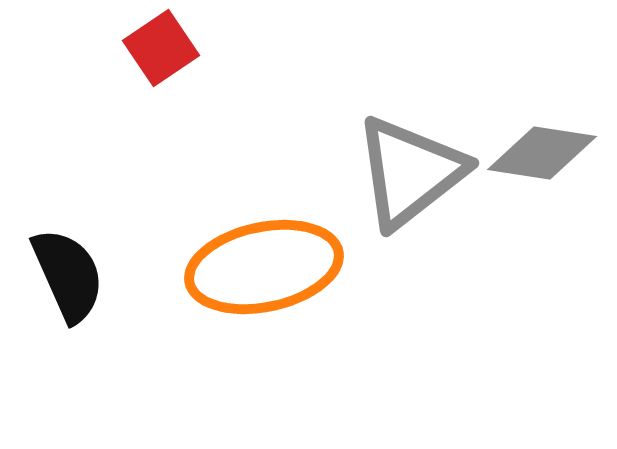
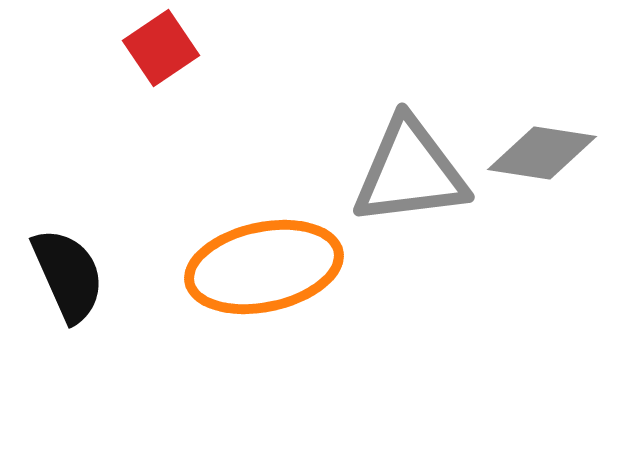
gray triangle: rotated 31 degrees clockwise
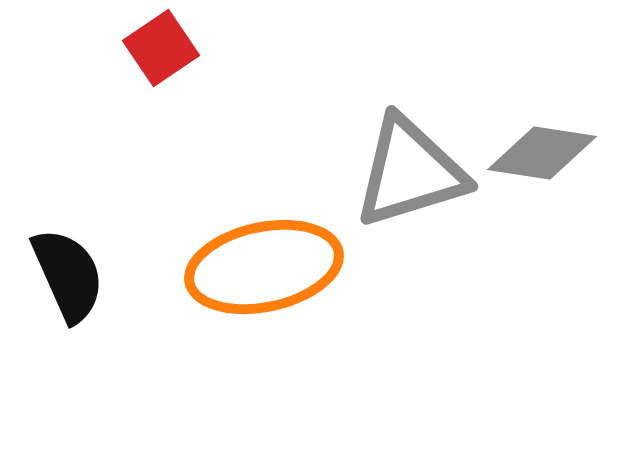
gray triangle: rotated 10 degrees counterclockwise
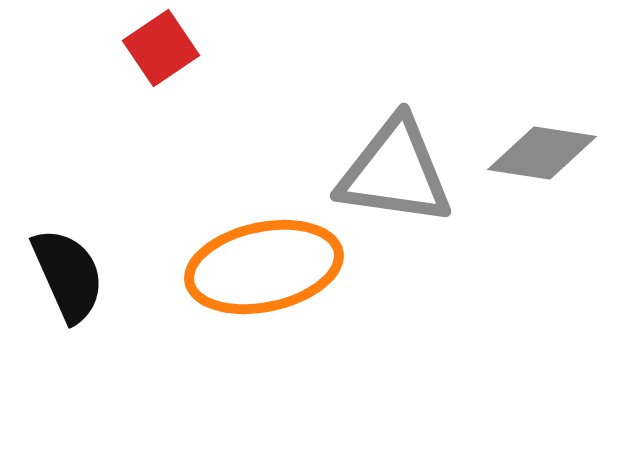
gray triangle: moved 15 px left; rotated 25 degrees clockwise
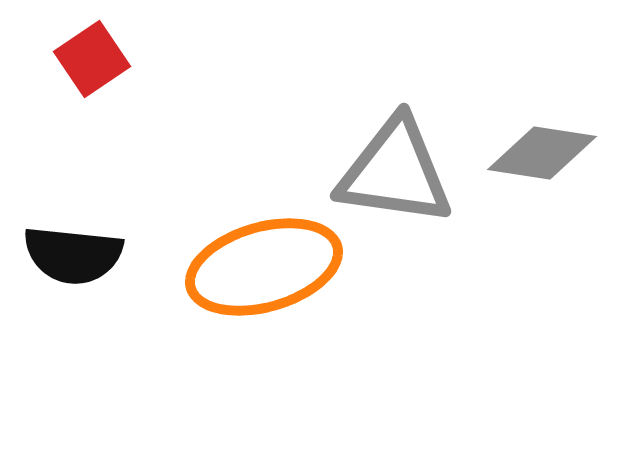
red square: moved 69 px left, 11 px down
orange ellipse: rotated 4 degrees counterclockwise
black semicircle: moved 5 px right, 20 px up; rotated 120 degrees clockwise
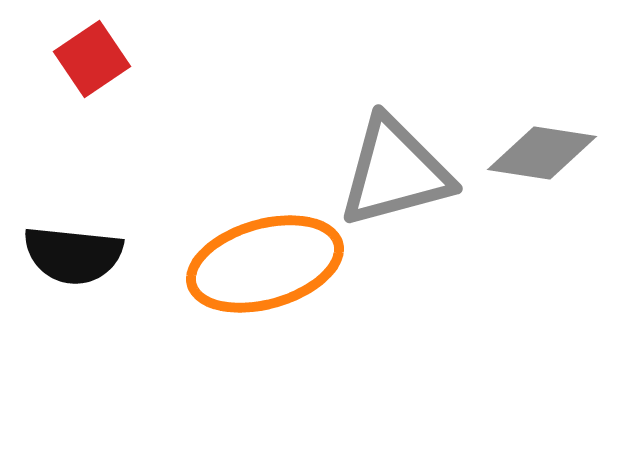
gray triangle: rotated 23 degrees counterclockwise
orange ellipse: moved 1 px right, 3 px up
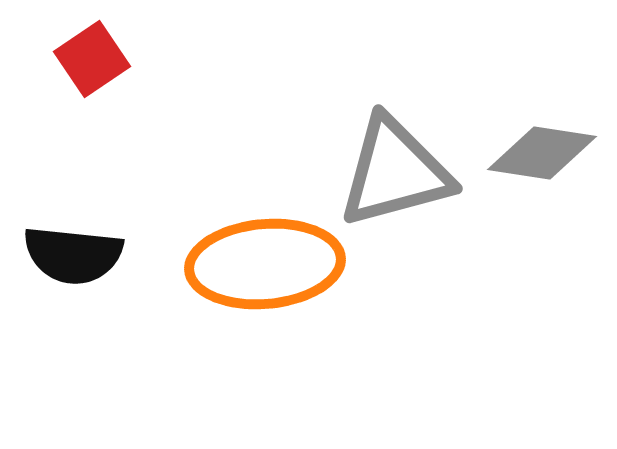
orange ellipse: rotated 11 degrees clockwise
